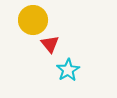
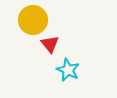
cyan star: rotated 15 degrees counterclockwise
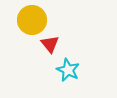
yellow circle: moved 1 px left
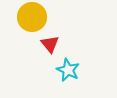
yellow circle: moved 3 px up
